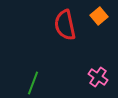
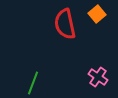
orange square: moved 2 px left, 2 px up
red semicircle: moved 1 px up
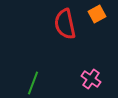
orange square: rotated 12 degrees clockwise
pink cross: moved 7 px left, 2 px down
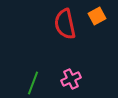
orange square: moved 2 px down
pink cross: moved 20 px left; rotated 30 degrees clockwise
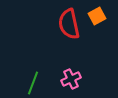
red semicircle: moved 4 px right
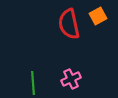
orange square: moved 1 px right
green line: rotated 25 degrees counterclockwise
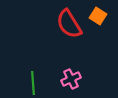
orange square: rotated 30 degrees counterclockwise
red semicircle: rotated 20 degrees counterclockwise
